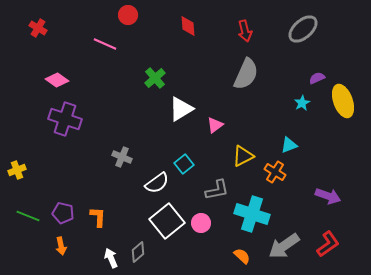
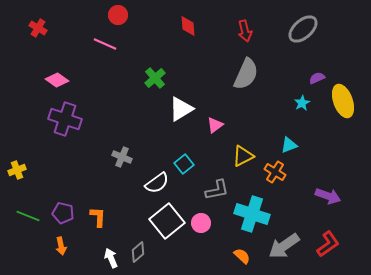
red circle: moved 10 px left
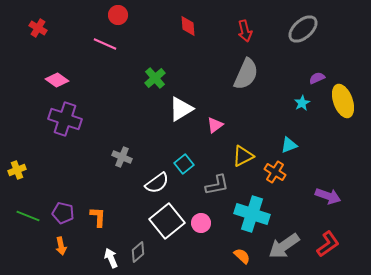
gray L-shape: moved 5 px up
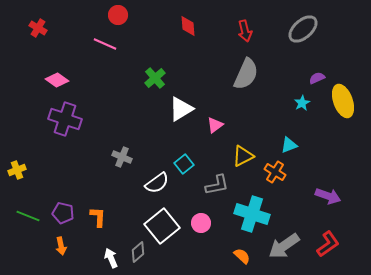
white square: moved 5 px left, 5 px down
